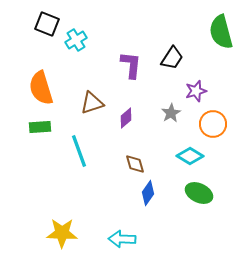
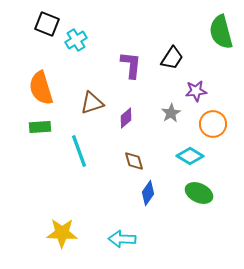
purple star: rotated 10 degrees clockwise
brown diamond: moved 1 px left, 3 px up
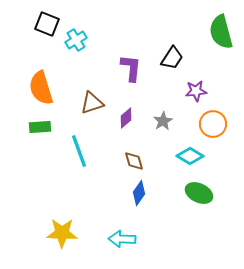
purple L-shape: moved 3 px down
gray star: moved 8 px left, 8 px down
blue diamond: moved 9 px left
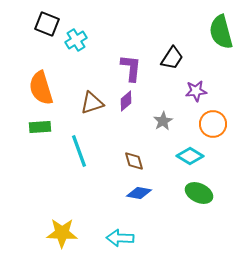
purple diamond: moved 17 px up
blue diamond: rotated 65 degrees clockwise
cyan arrow: moved 2 px left, 1 px up
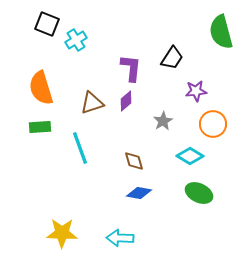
cyan line: moved 1 px right, 3 px up
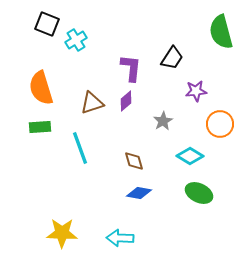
orange circle: moved 7 px right
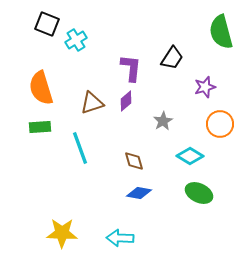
purple star: moved 9 px right, 4 px up; rotated 10 degrees counterclockwise
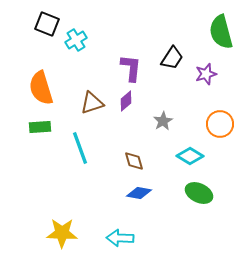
purple star: moved 1 px right, 13 px up
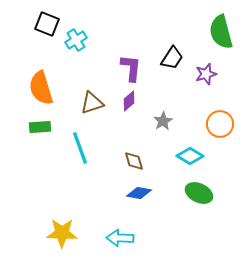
purple diamond: moved 3 px right
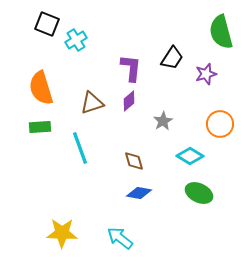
cyan arrow: rotated 36 degrees clockwise
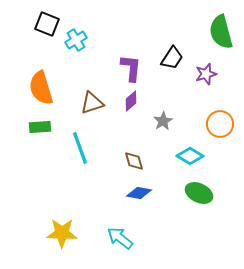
purple diamond: moved 2 px right
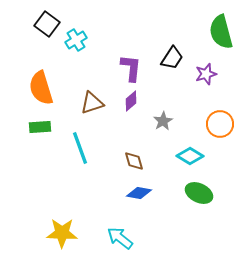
black square: rotated 15 degrees clockwise
